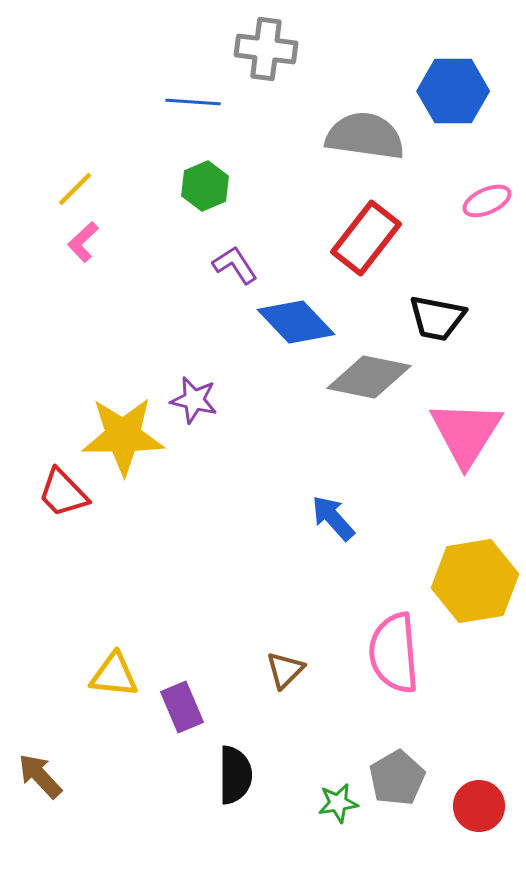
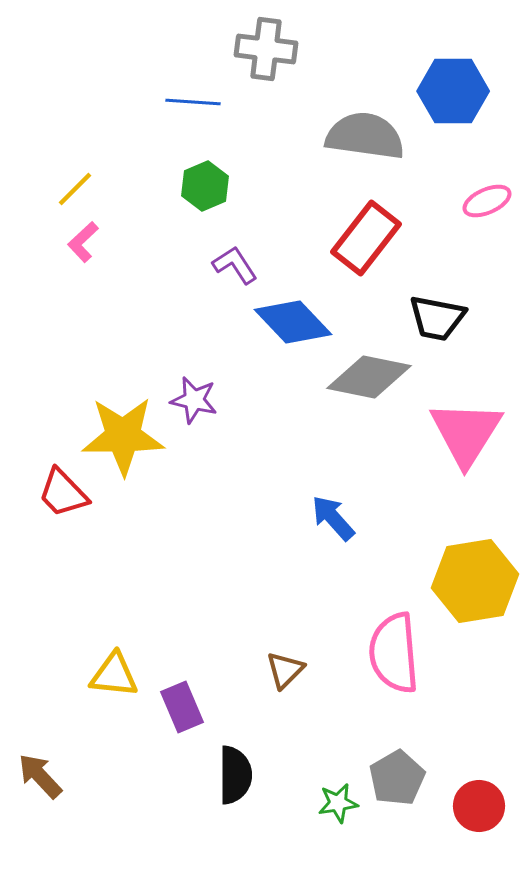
blue diamond: moved 3 px left
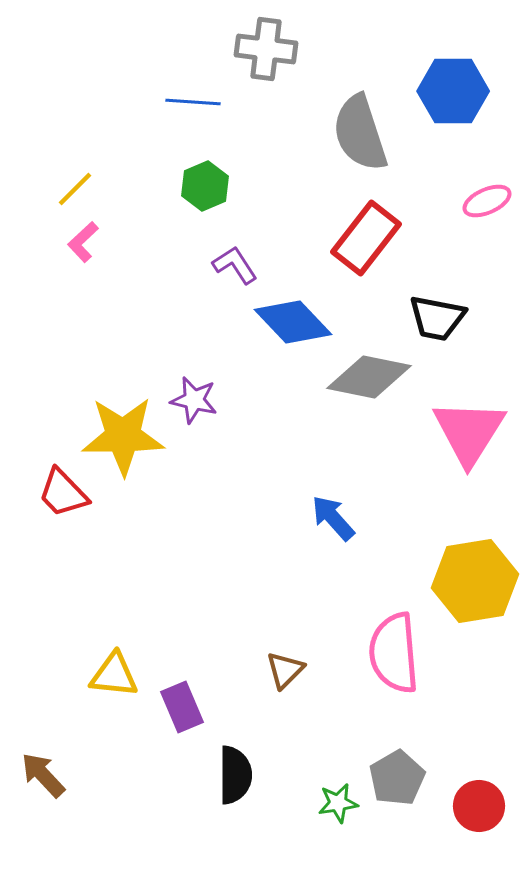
gray semicircle: moved 5 px left, 3 px up; rotated 116 degrees counterclockwise
pink triangle: moved 3 px right, 1 px up
brown arrow: moved 3 px right, 1 px up
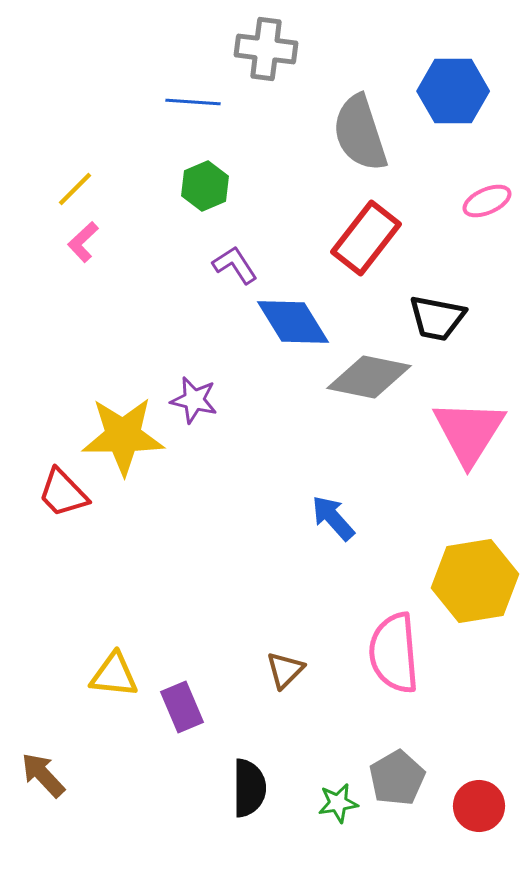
blue diamond: rotated 12 degrees clockwise
black semicircle: moved 14 px right, 13 px down
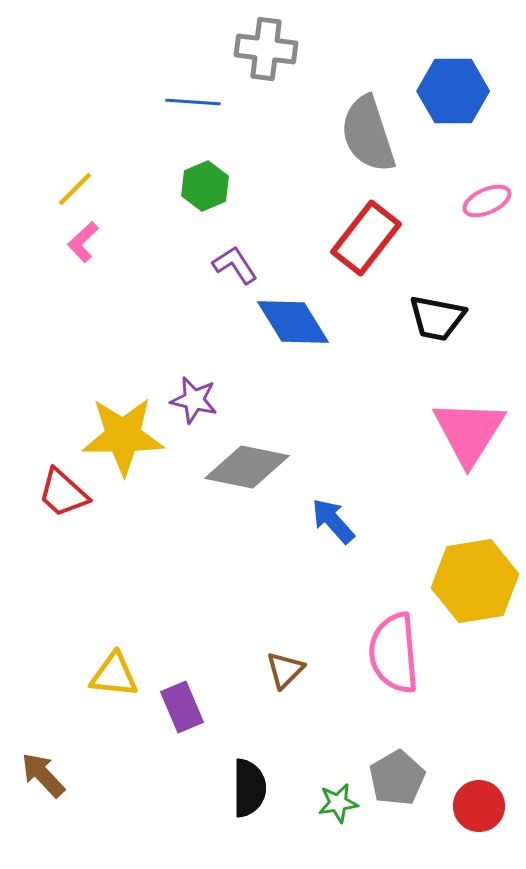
gray semicircle: moved 8 px right, 1 px down
gray diamond: moved 122 px left, 90 px down
red trapezoid: rotated 4 degrees counterclockwise
blue arrow: moved 3 px down
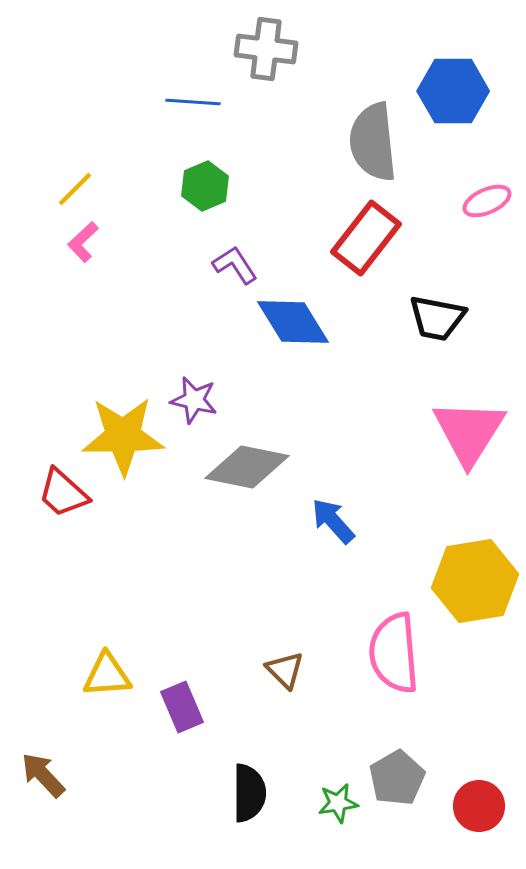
gray semicircle: moved 5 px right, 8 px down; rotated 12 degrees clockwise
brown triangle: rotated 30 degrees counterclockwise
yellow triangle: moved 7 px left; rotated 10 degrees counterclockwise
black semicircle: moved 5 px down
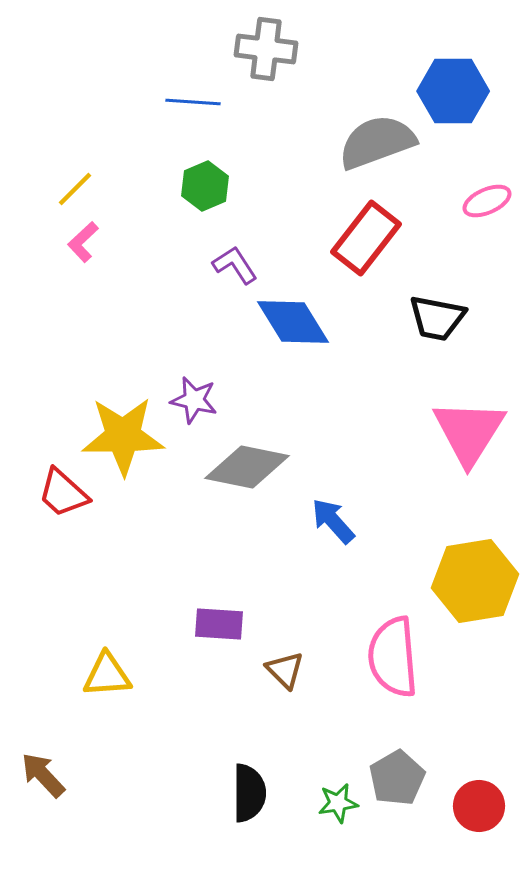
gray semicircle: moved 4 px right; rotated 76 degrees clockwise
pink semicircle: moved 1 px left, 4 px down
purple rectangle: moved 37 px right, 83 px up; rotated 63 degrees counterclockwise
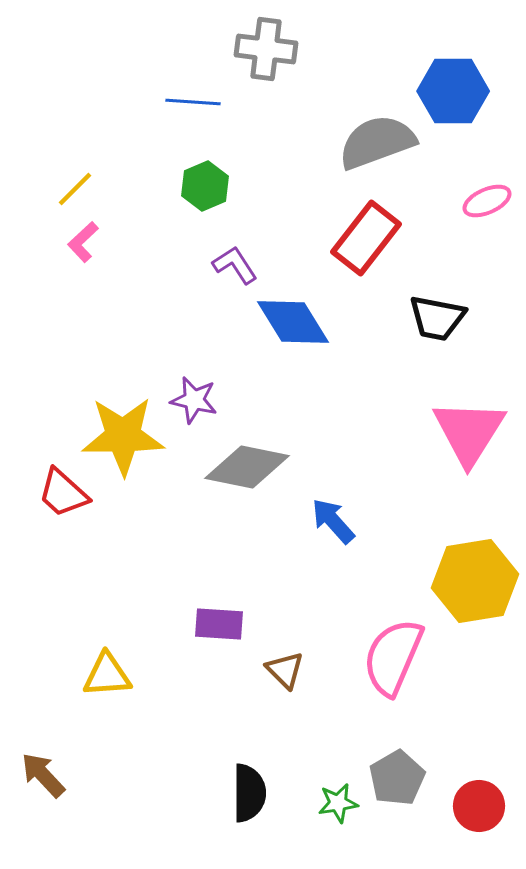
pink semicircle: rotated 28 degrees clockwise
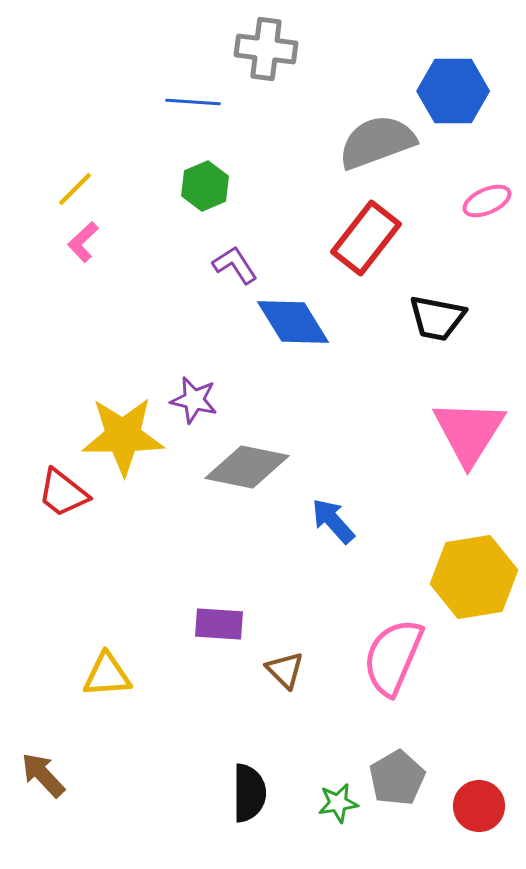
red trapezoid: rotated 4 degrees counterclockwise
yellow hexagon: moved 1 px left, 4 px up
